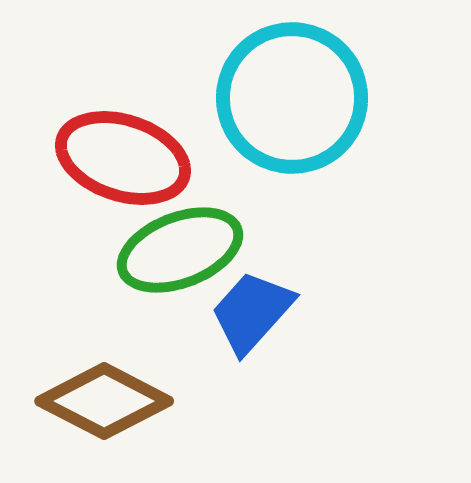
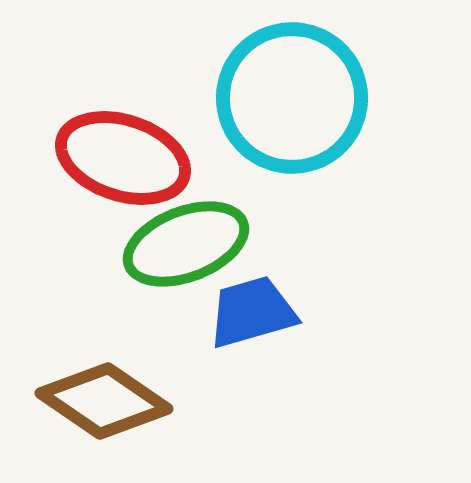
green ellipse: moved 6 px right, 6 px up
blue trapezoid: rotated 32 degrees clockwise
brown diamond: rotated 7 degrees clockwise
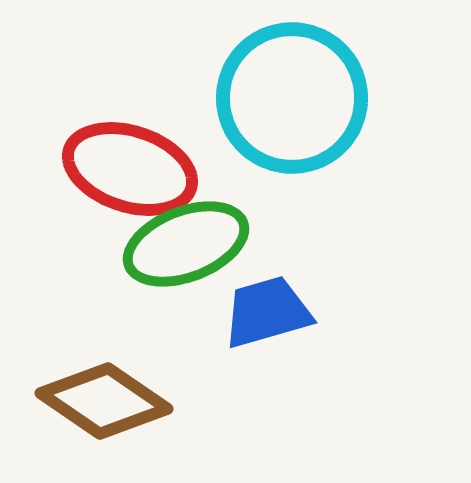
red ellipse: moved 7 px right, 11 px down
blue trapezoid: moved 15 px right
